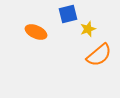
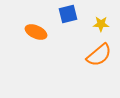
yellow star: moved 13 px right, 5 px up; rotated 21 degrees clockwise
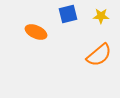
yellow star: moved 8 px up
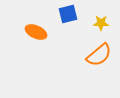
yellow star: moved 7 px down
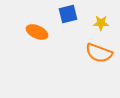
orange ellipse: moved 1 px right
orange semicircle: moved 2 px up; rotated 60 degrees clockwise
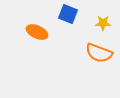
blue square: rotated 36 degrees clockwise
yellow star: moved 2 px right
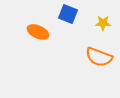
orange ellipse: moved 1 px right
orange semicircle: moved 4 px down
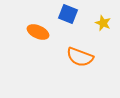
yellow star: rotated 21 degrees clockwise
orange semicircle: moved 19 px left
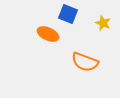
orange ellipse: moved 10 px right, 2 px down
orange semicircle: moved 5 px right, 5 px down
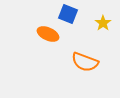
yellow star: rotated 14 degrees clockwise
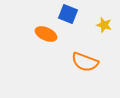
yellow star: moved 1 px right, 2 px down; rotated 21 degrees counterclockwise
orange ellipse: moved 2 px left
